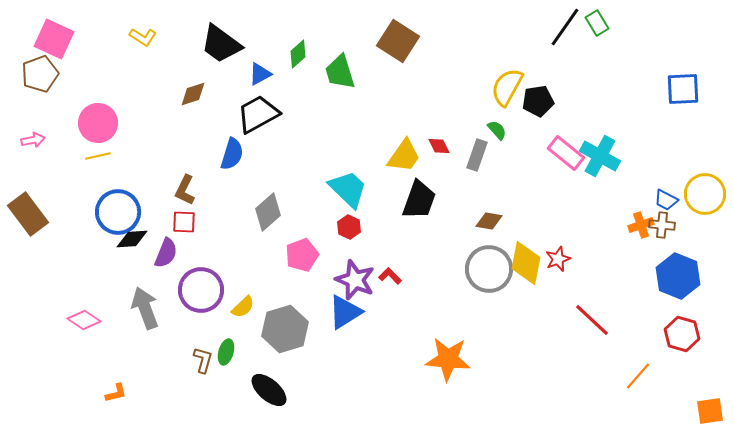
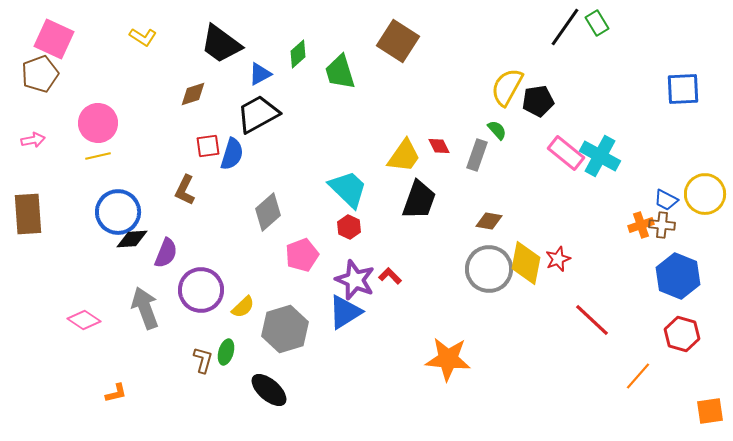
brown rectangle at (28, 214): rotated 33 degrees clockwise
red square at (184, 222): moved 24 px right, 76 px up; rotated 10 degrees counterclockwise
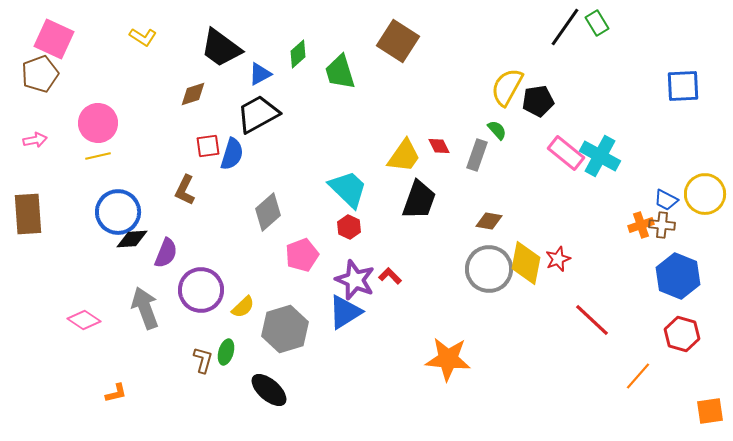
black trapezoid at (221, 44): moved 4 px down
blue square at (683, 89): moved 3 px up
pink arrow at (33, 140): moved 2 px right
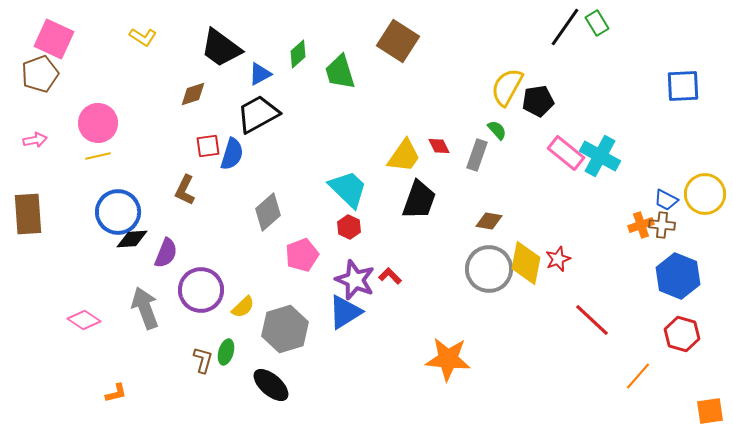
black ellipse at (269, 390): moved 2 px right, 5 px up
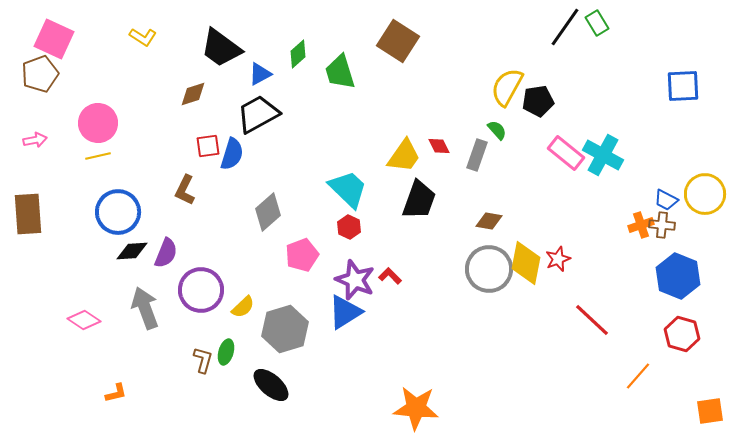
cyan cross at (600, 156): moved 3 px right, 1 px up
black diamond at (132, 239): moved 12 px down
orange star at (448, 359): moved 32 px left, 49 px down
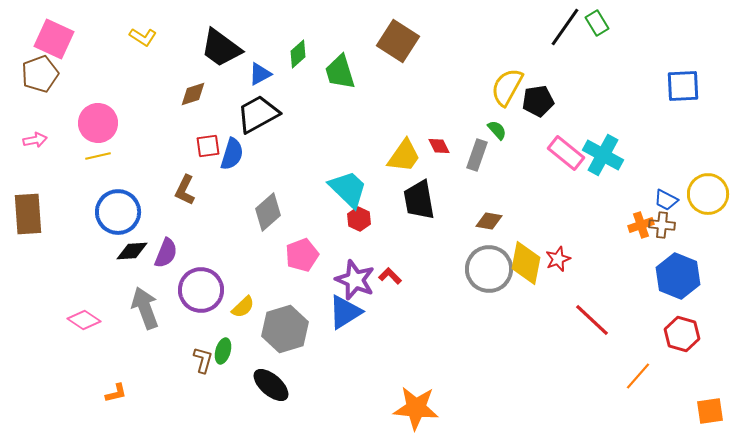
yellow circle at (705, 194): moved 3 px right
black trapezoid at (419, 200): rotated 150 degrees clockwise
red hexagon at (349, 227): moved 10 px right, 8 px up
green ellipse at (226, 352): moved 3 px left, 1 px up
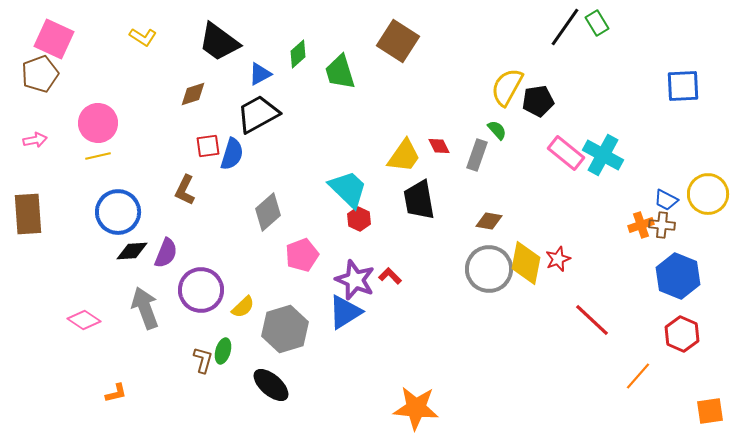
black trapezoid at (221, 48): moved 2 px left, 6 px up
red hexagon at (682, 334): rotated 8 degrees clockwise
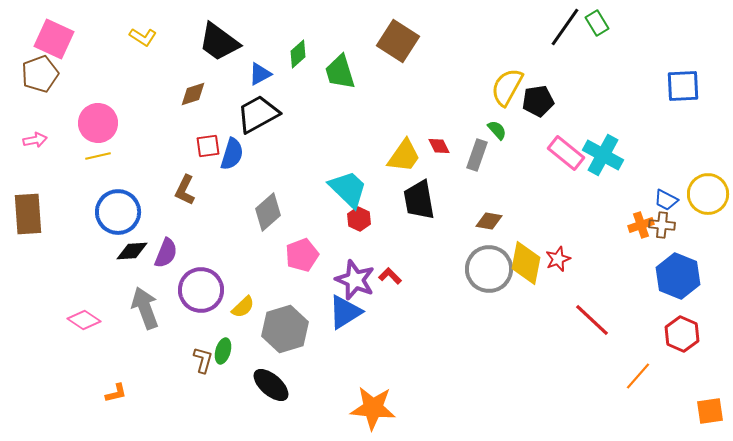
orange star at (416, 408): moved 43 px left
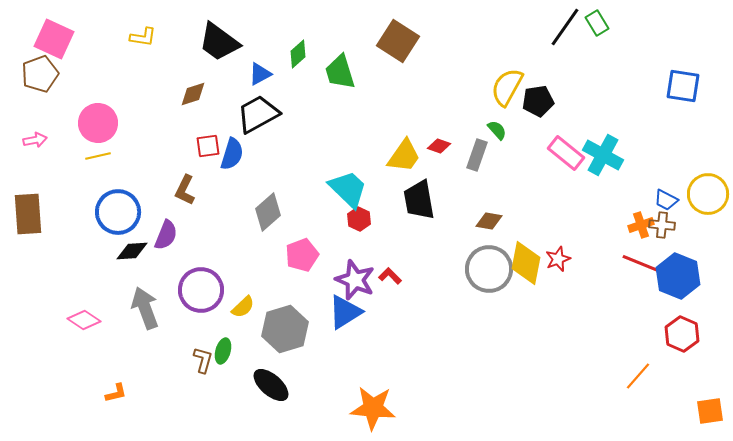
yellow L-shape at (143, 37): rotated 24 degrees counterclockwise
blue square at (683, 86): rotated 12 degrees clockwise
red diamond at (439, 146): rotated 45 degrees counterclockwise
purple semicircle at (166, 253): moved 18 px up
red line at (592, 320): moved 50 px right, 56 px up; rotated 21 degrees counterclockwise
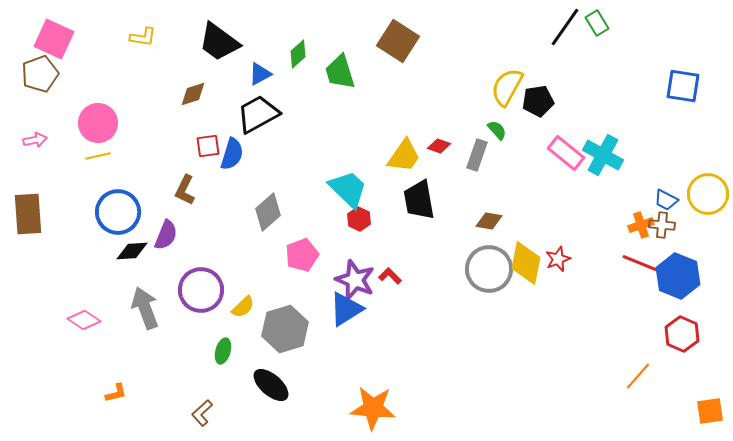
blue triangle at (345, 312): moved 1 px right, 3 px up
brown L-shape at (203, 360): moved 1 px left, 53 px down; rotated 148 degrees counterclockwise
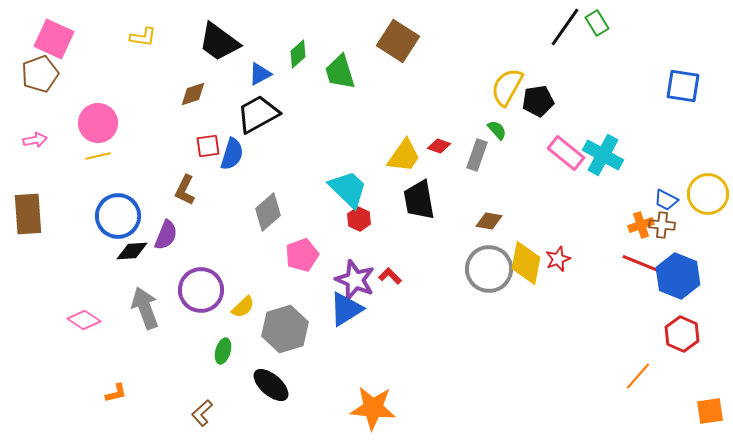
blue circle at (118, 212): moved 4 px down
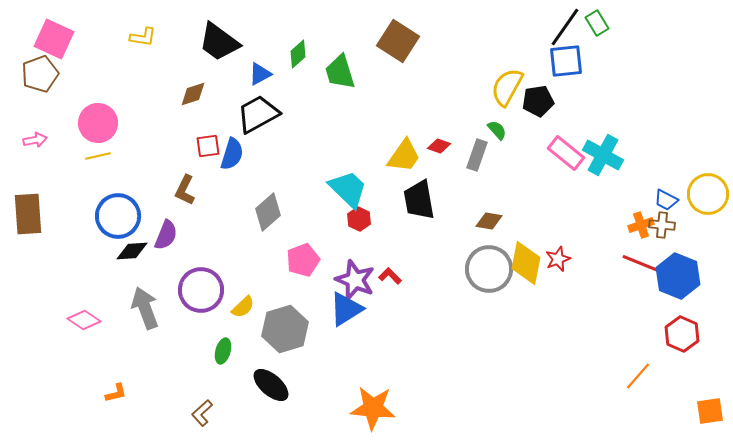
blue square at (683, 86): moved 117 px left, 25 px up; rotated 15 degrees counterclockwise
pink pentagon at (302, 255): moved 1 px right, 5 px down
